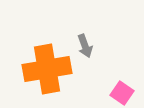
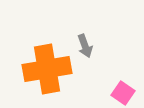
pink square: moved 1 px right
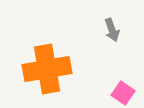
gray arrow: moved 27 px right, 16 px up
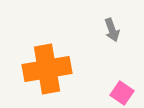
pink square: moved 1 px left
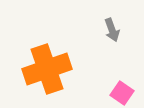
orange cross: rotated 9 degrees counterclockwise
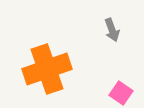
pink square: moved 1 px left
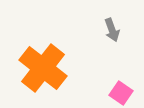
orange cross: moved 4 px left, 1 px up; rotated 33 degrees counterclockwise
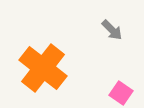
gray arrow: rotated 25 degrees counterclockwise
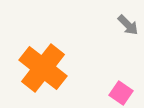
gray arrow: moved 16 px right, 5 px up
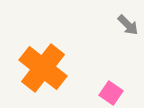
pink square: moved 10 px left
